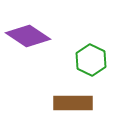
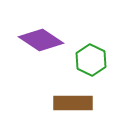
purple diamond: moved 13 px right, 4 px down
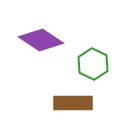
green hexagon: moved 2 px right, 4 px down
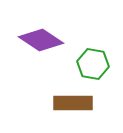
green hexagon: rotated 16 degrees counterclockwise
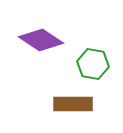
brown rectangle: moved 1 px down
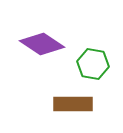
purple diamond: moved 1 px right, 4 px down
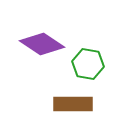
green hexagon: moved 5 px left
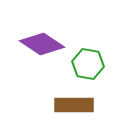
brown rectangle: moved 1 px right, 1 px down
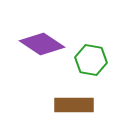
green hexagon: moved 3 px right, 4 px up
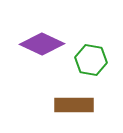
purple diamond: rotated 9 degrees counterclockwise
